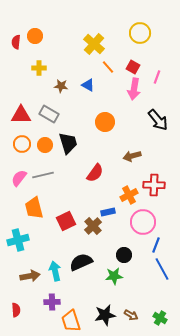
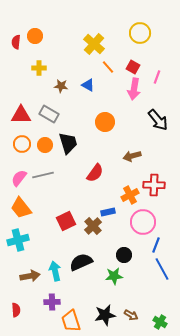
orange cross at (129, 195): moved 1 px right
orange trapezoid at (34, 208): moved 13 px left; rotated 25 degrees counterclockwise
green cross at (160, 318): moved 4 px down
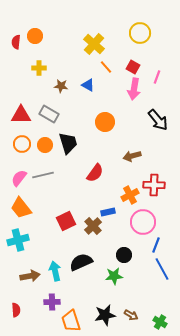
orange line at (108, 67): moved 2 px left
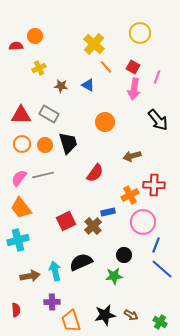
red semicircle at (16, 42): moved 4 px down; rotated 80 degrees clockwise
yellow cross at (39, 68): rotated 24 degrees counterclockwise
blue line at (162, 269): rotated 20 degrees counterclockwise
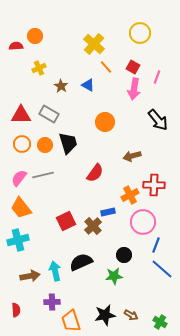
brown star at (61, 86): rotated 24 degrees clockwise
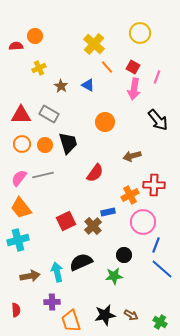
orange line at (106, 67): moved 1 px right
cyan arrow at (55, 271): moved 2 px right, 1 px down
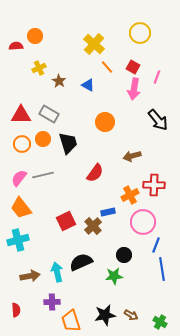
brown star at (61, 86): moved 2 px left, 5 px up
orange circle at (45, 145): moved 2 px left, 6 px up
blue line at (162, 269): rotated 40 degrees clockwise
